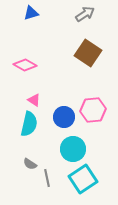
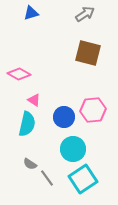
brown square: rotated 20 degrees counterclockwise
pink diamond: moved 6 px left, 9 px down
cyan semicircle: moved 2 px left
gray line: rotated 24 degrees counterclockwise
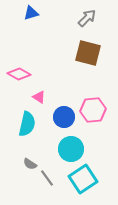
gray arrow: moved 2 px right, 4 px down; rotated 12 degrees counterclockwise
pink triangle: moved 5 px right, 3 px up
cyan circle: moved 2 px left
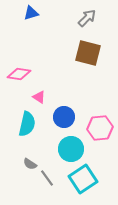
pink diamond: rotated 20 degrees counterclockwise
pink hexagon: moved 7 px right, 18 px down
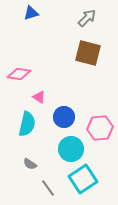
gray line: moved 1 px right, 10 px down
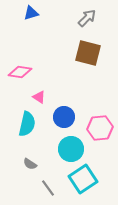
pink diamond: moved 1 px right, 2 px up
